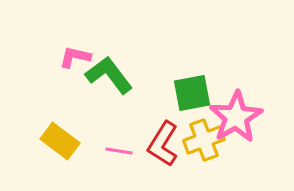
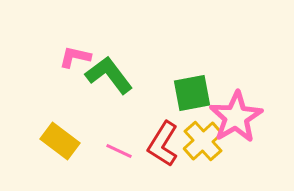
yellow cross: moved 1 px left, 1 px down; rotated 21 degrees counterclockwise
pink line: rotated 16 degrees clockwise
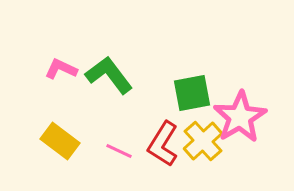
pink L-shape: moved 14 px left, 12 px down; rotated 12 degrees clockwise
pink star: moved 4 px right
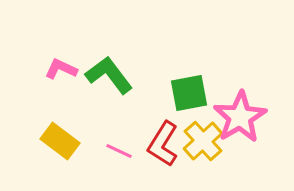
green square: moved 3 px left
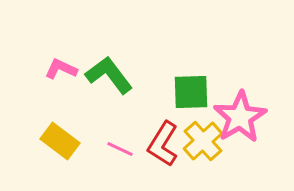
green square: moved 2 px right, 1 px up; rotated 9 degrees clockwise
pink line: moved 1 px right, 2 px up
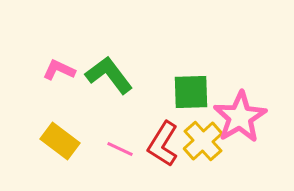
pink L-shape: moved 2 px left, 1 px down
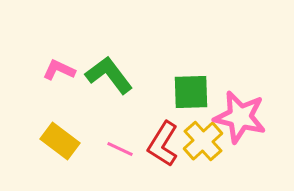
pink star: rotated 28 degrees counterclockwise
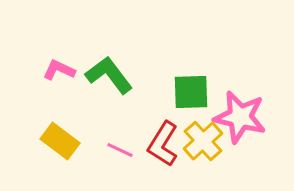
pink line: moved 1 px down
